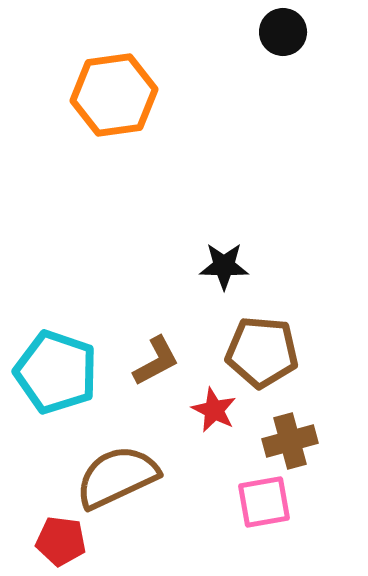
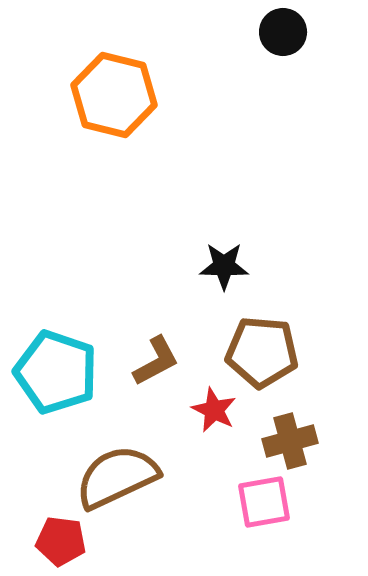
orange hexagon: rotated 22 degrees clockwise
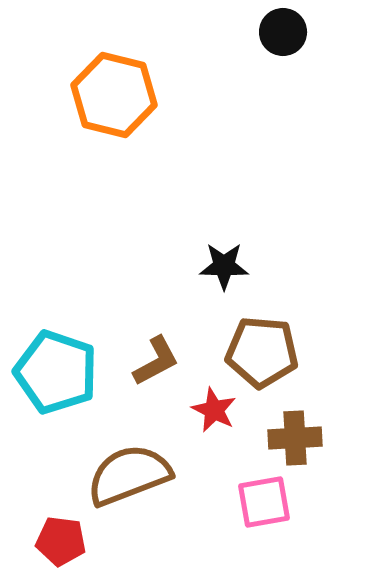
brown cross: moved 5 px right, 3 px up; rotated 12 degrees clockwise
brown semicircle: moved 12 px right, 2 px up; rotated 4 degrees clockwise
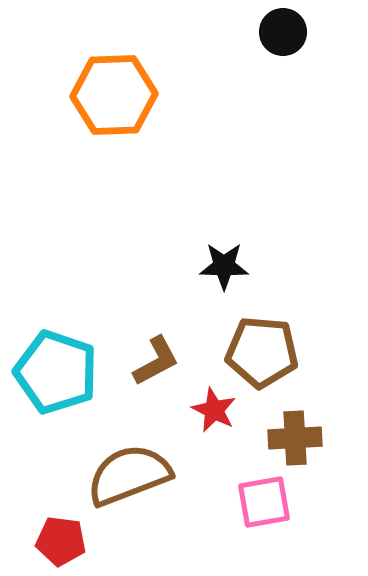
orange hexagon: rotated 16 degrees counterclockwise
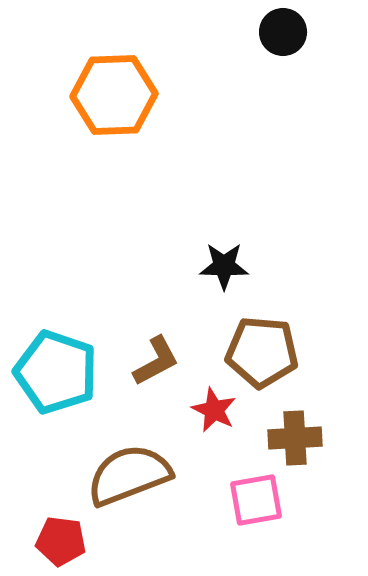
pink square: moved 8 px left, 2 px up
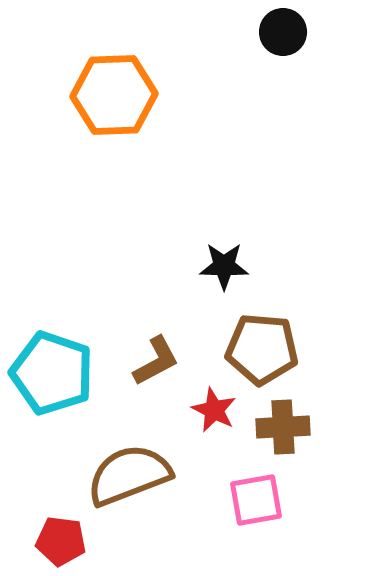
brown pentagon: moved 3 px up
cyan pentagon: moved 4 px left, 1 px down
brown cross: moved 12 px left, 11 px up
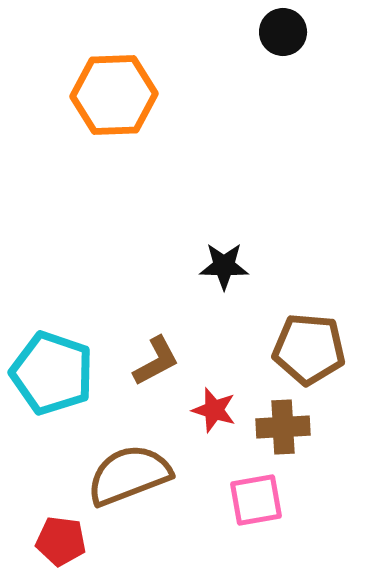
brown pentagon: moved 47 px right
red star: rotated 9 degrees counterclockwise
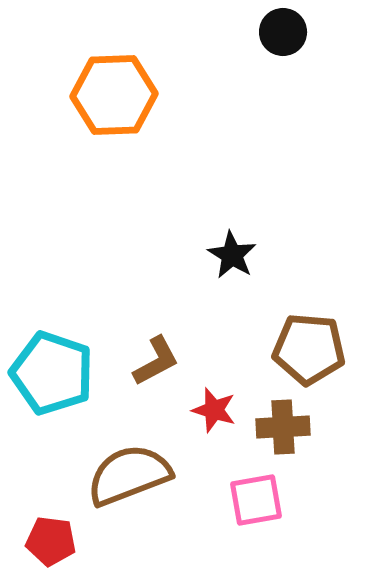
black star: moved 8 px right, 11 px up; rotated 30 degrees clockwise
red pentagon: moved 10 px left
